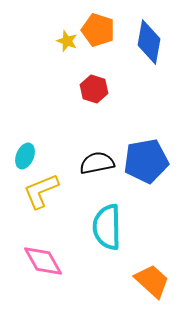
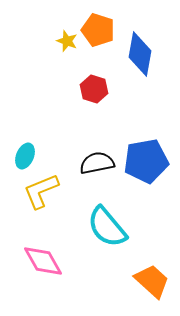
blue diamond: moved 9 px left, 12 px down
cyan semicircle: rotated 39 degrees counterclockwise
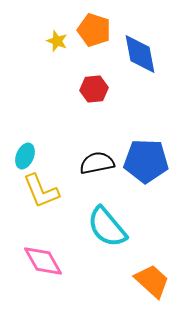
orange pentagon: moved 4 px left
yellow star: moved 10 px left
blue diamond: rotated 21 degrees counterclockwise
red hexagon: rotated 24 degrees counterclockwise
blue pentagon: rotated 12 degrees clockwise
yellow L-shape: rotated 90 degrees counterclockwise
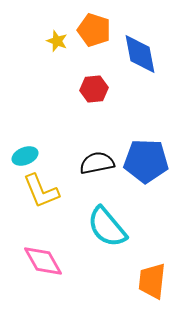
cyan ellipse: rotated 45 degrees clockwise
orange trapezoid: rotated 126 degrees counterclockwise
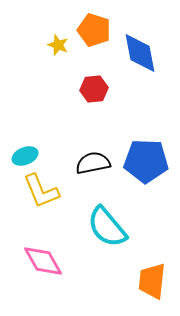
yellow star: moved 1 px right, 4 px down
blue diamond: moved 1 px up
black semicircle: moved 4 px left
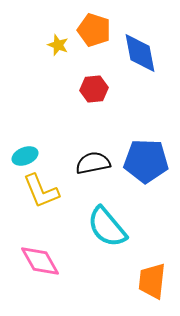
pink diamond: moved 3 px left
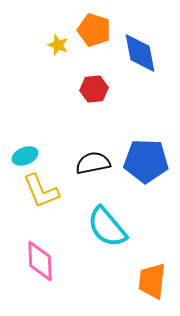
pink diamond: rotated 27 degrees clockwise
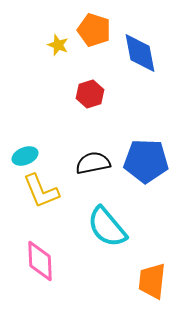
red hexagon: moved 4 px left, 5 px down; rotated 12 degrees counterclockwise
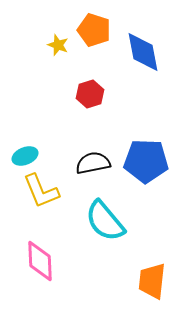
blue diamond: moved 3 px right, 1 px up
cyan semicircle: moved 2 px left, 6 px up
